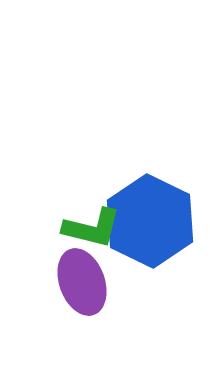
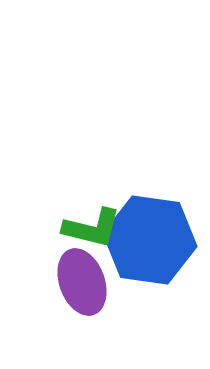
blue hexagon: moved 19 px down; rotated 18 degrees counterclockwise
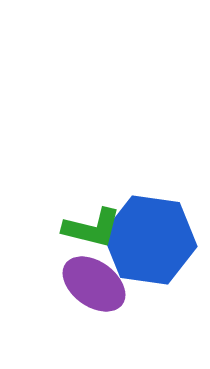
purple ellipse: moved 12 px right, 2 px down; rotated 34 degrees counterclockwise
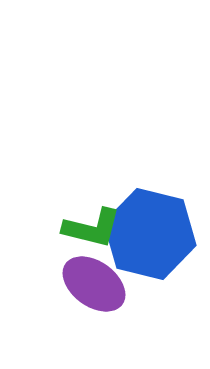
blue hexagon: moved 6 px up; rotated 6 degrees clockwise
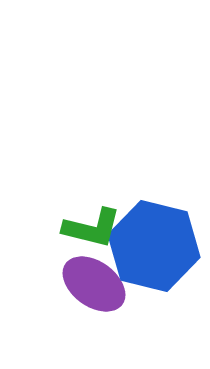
blue hexagon: moved 4 px right, 12 px down
